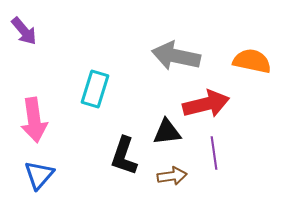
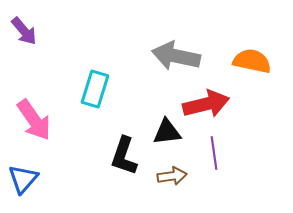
pink arrow: rotated 27 degrees counterclockwise
blue triangle: moved 16 px left, 4 px down
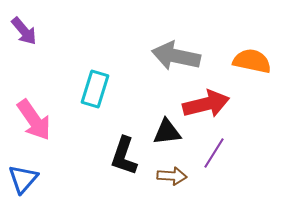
purple line: rotated 40 degrees clockwise
brown arrow: rotated 12 degrees clockwise
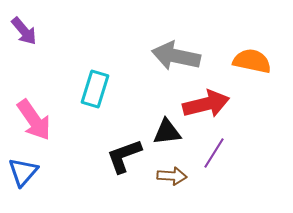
black L-shape: rotated 51 degrees clockwise
blue triangle: moved 7 px up
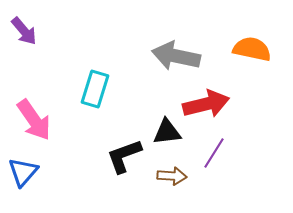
orange semicircle: moved 12 px up
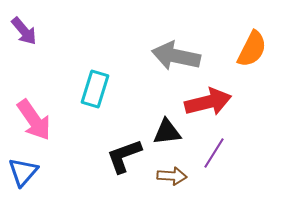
orange semicircle: rotated 105 degrees clockwise
red arrow: moved 2 px right, 2 px up
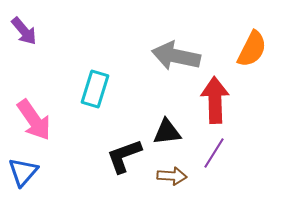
red arrow: moved 7 px right, 2 px up; rotated 78 degrees counterclockwise
